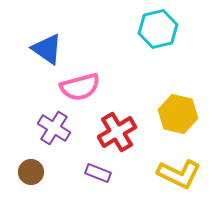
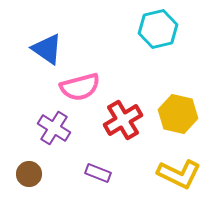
red cross: moved 6 px right, 12 px up
brown circle: moved 2 px left, 2 px down
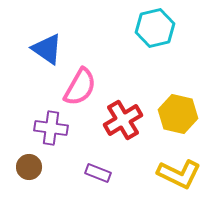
cyan hexagon: moved 3 px left, 1 px up
pink semicircle: rotated 45 degrees counterclockwise
purple cross: moved 3 px left; rotated 24 degrees counterclockwise
brown circle: moved 7 px up
